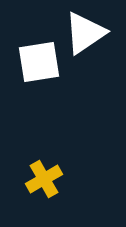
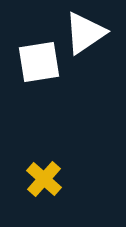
yellow cross: rotated 18 degrees counterclockwise
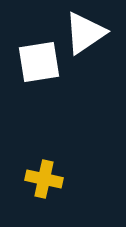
yellow cross: rotated 30 degrees counterclockwise
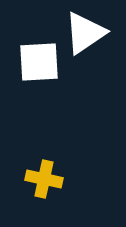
white square: rotated 6 degrees clockwise
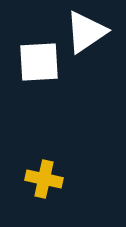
white triangle: moved 1 px right, 1 px up
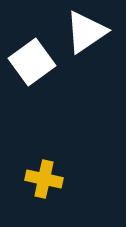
white square: moved 7 px left; rotated 33 degrees counterclockwise
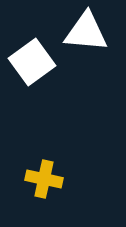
white triangle: rotated 39 degrees clockwise
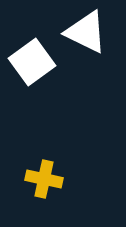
white triangle: rotated 21 degrees clockwise
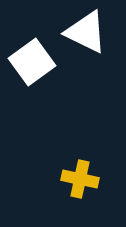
yellow cross: moved 36 px right
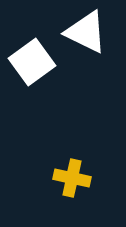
yellow cross: moved 8 px left, 1 px up
